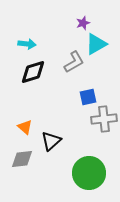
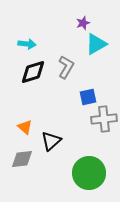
gray L-shape: moved 8 px left, 5 px down; rotated 30 degrees counterclockwise
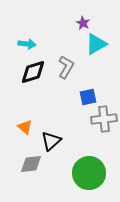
purple star: rotated 24 degrees counterclockwise
gray diamond: moved 9 px right, 5 px down
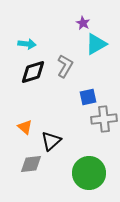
gray L-shape: moved 1 px left, 1 px up
